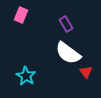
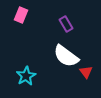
white semicircle: moved 2 px left, 3 px down
cyan star: rotated 12 degrees clockwise
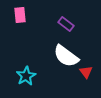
pink rectangle: moved 1 px left; rotated 28 degrees counterclockwise
purple rectangle: rotated 21 degrees counterclockwise
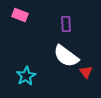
pink rectangle: rotated 63 degrees counterclockwise
purple rectangle: rotated 49 degrees clockwise
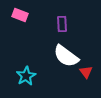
purple rectangle: moved 4 px left
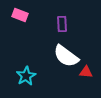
red triangle: rotated 48 degrees counterclockwise
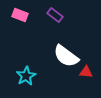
purple rectangle: moved 7 px left, 9 px up; rotated 49 degrees counterclockwise
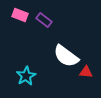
purple rectangle: moved 11 px left, 5 px down
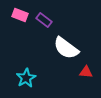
white semicircle: moved 8 px up
cyan star: moved 2 px down
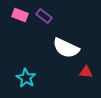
purple rectangle: moved 4 px up
white semicircle: rotated 12 degrees counterclockwise
cyan star: rotated 12 degrees counterclockwise
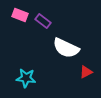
purple rectangle: moved 1 px left, 5 px down
red triangle: rotated 32 degrees counterclockwise
cyan star: rotated 24 degrees counterclockwise
